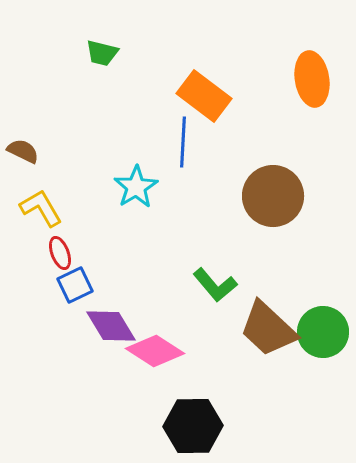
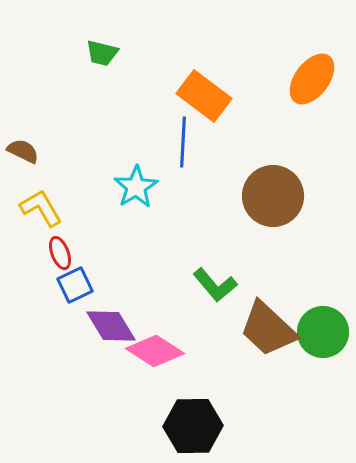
orange ellipse: rotated 46 degrees clockwise
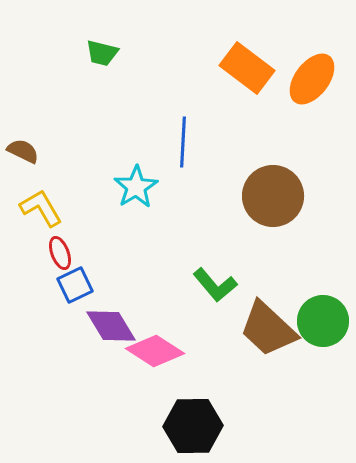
orange rectangle: moved 43 px right, 28 px up
green circle: moved 11 px up
